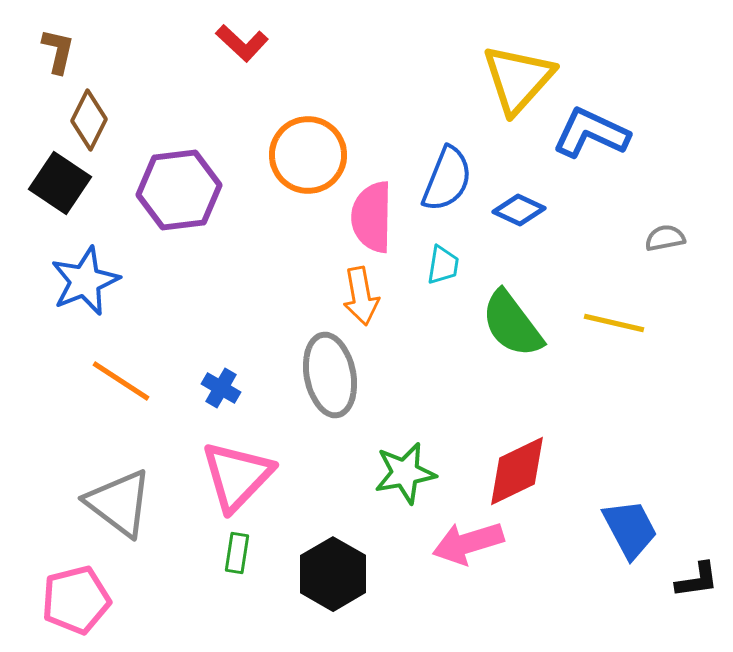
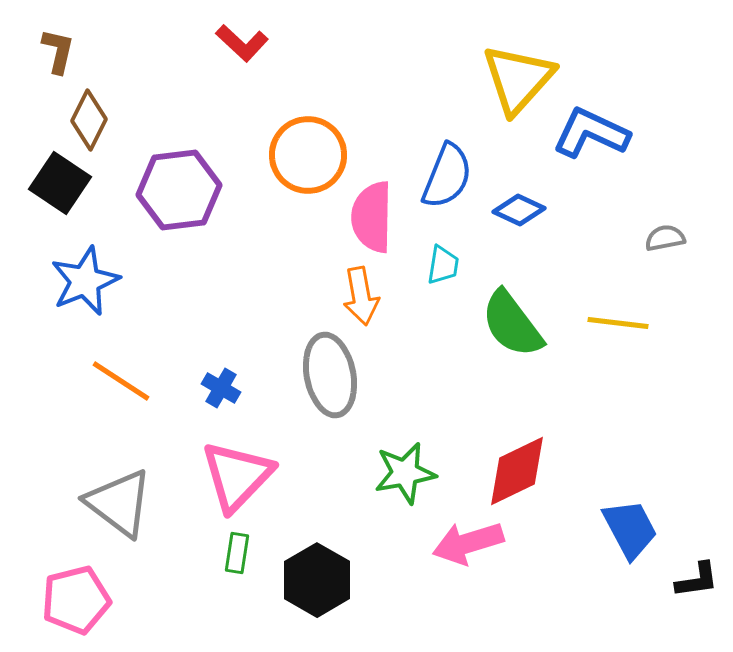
blue semicircle: moved 3 px up
yellow line: moved 4 px right; rotated 6 degrees counterclockwise
black hexagon: moved 16 px left, 6 px down
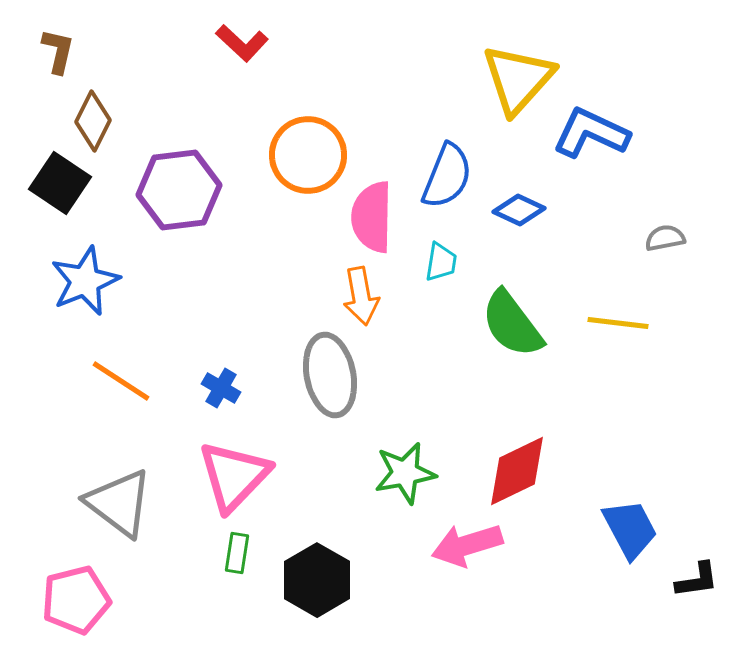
brown diamond: moved 4 px right, 1 px down
cyan trapezoid: moved 2 px left, 3 px up
pink triangle: moved 3 px left
pink arrow: moved 1 px left, 2 px down
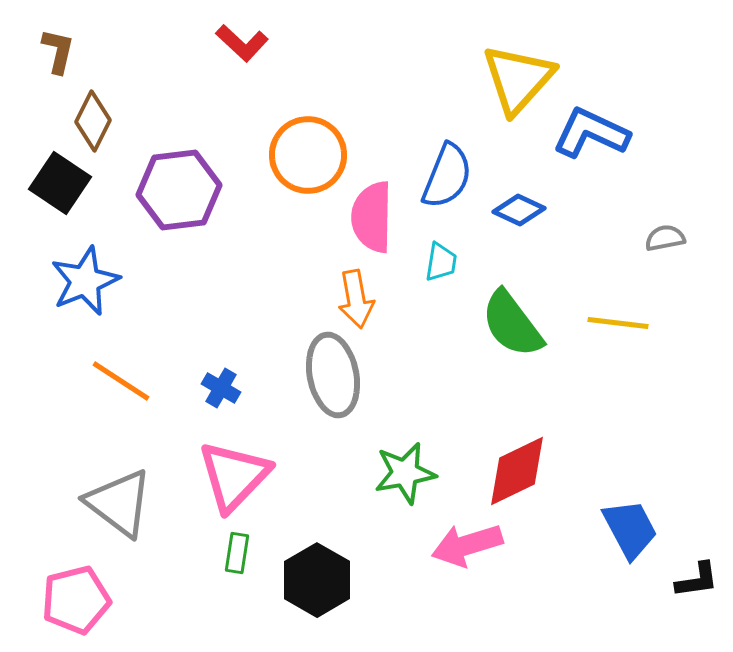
orange arrow: moved 5 px left, 3 px down
gray ellipse: moved 3 px right
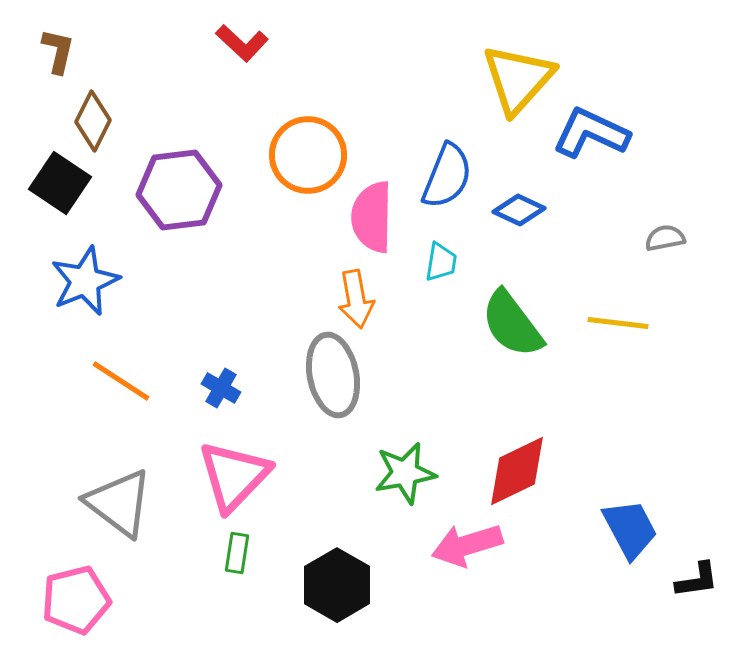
black hexagon: moved 20 px right, 5 px down
